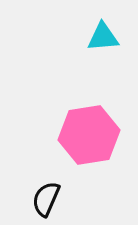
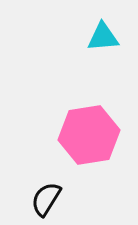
black semicircle: rotated 9 degrees clockwise
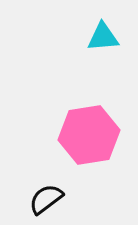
black semicircle: rotated 21 degrees clockwise
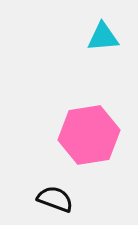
black semicircle: moved 9 px right; rotated 57 degrees clockwise
